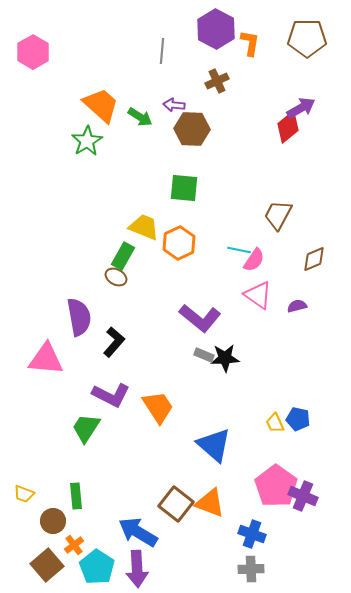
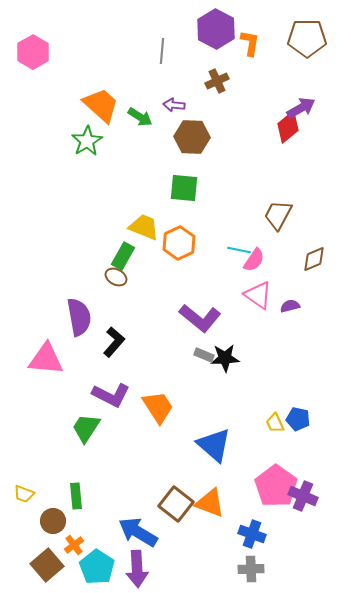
brown hexagon at (192, 129): moved 8 px down
purple semicircle at (297, 306): moved 7 px left
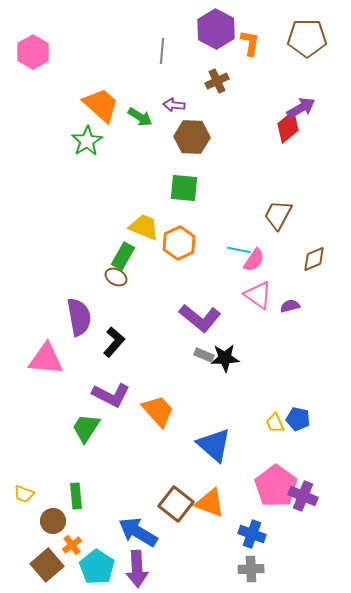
orange trapezoid at (158, 407): moved 4 px down; rotated 9 degrees counterclockwise
orange cross at (74, 545): moved 2 px left
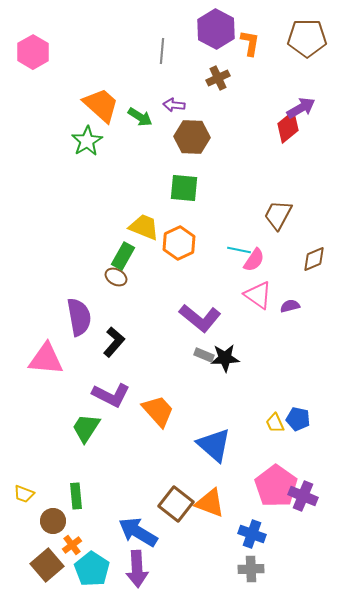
brown cross at (217, 81): moved 1 px right, 3 px up
cyan pentagon at (97, 567): moved 5 px left, 2 px down
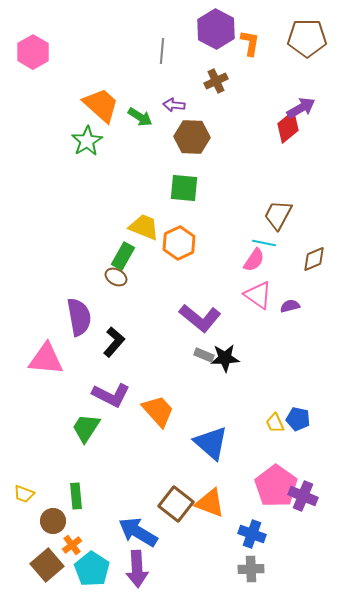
brown cross at (218, 78): moved 2 px left, 3 px down
cyan line at (239, 250): moved 25 px right, 7 px up
blue triangle at (214, 445): moved 3 px left, 2 px up
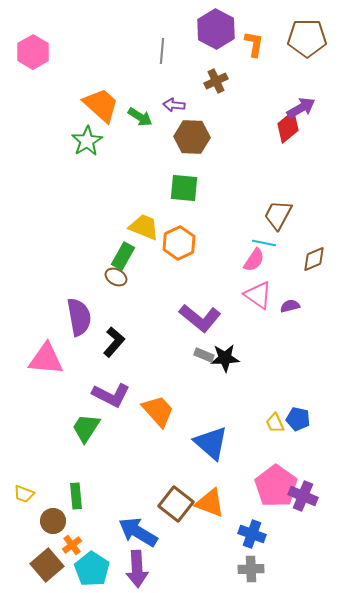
orange L-shape at (250, 43): moved 4 px right, 1 px down
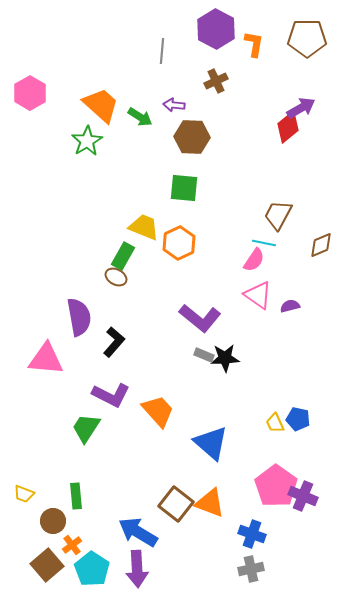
pink hexagon at (33, 52): moved 3 px left, 41 px down
brown diamond at (314, 259): moved 7 px right, 14 px up
gray cross at (251, 569): rotated 10 degrees counterclockwise
